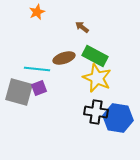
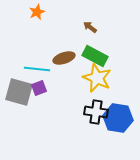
brown arrow: moved 8 px right
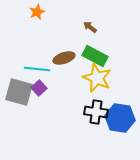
purple square: rotated 21 degrees counterclockwise
blue hexagon: moved 2 px right
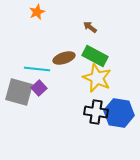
blue hexagon: moved 1 px left, 5 px up
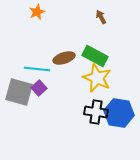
brown arrow: moved 11 px right, 10 px up; rotated 24 degrees clockwise
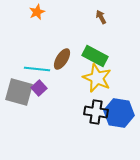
brown ellipse: moved 2 px left, 1 px down; rotated 40 degrees counterclockwise
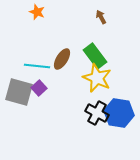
orange star: rotated 28 degrees counterclockwise
green rectangle: rotated 25 degrees clockwise
cyan line: moved 3 px up
black cross: moved 1 px right, 1 px down; rotated 20 degrees clockwise
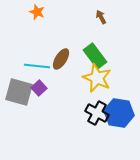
brown ellipse: moved 1 px left
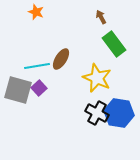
orange star: moved 1 px left
green rectangle: moved 19 px right, 12 px up
cyan line: rotated 15 degrees counterclockwise
gray square: moved 1 px left, 2 px up
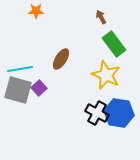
orange star: moved 1 px up; rotated 21 degrees counterclockwise
cyan line: moved 17 px left, 3 px down
yellow star: moved 9 px right, 3 px up
